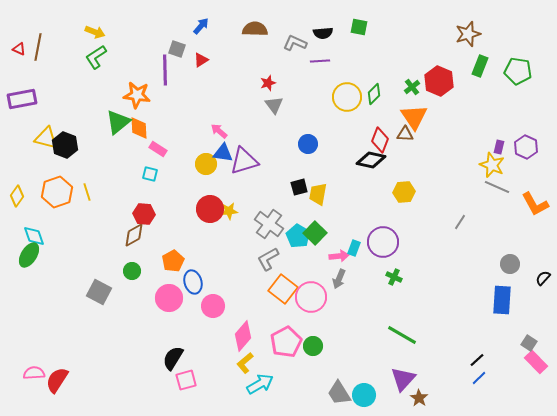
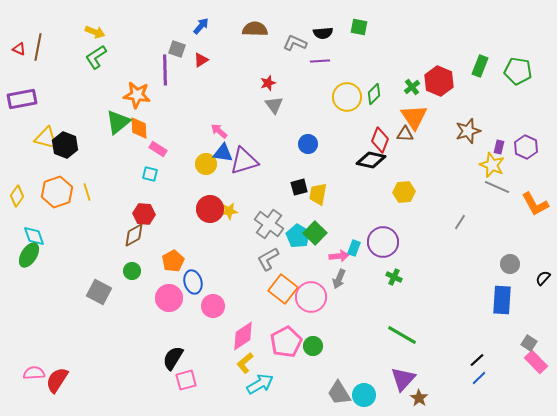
brown star at (468, 34): moved 97 px down
pink diamond at (243, 336): rotated 16 degrees clockwise
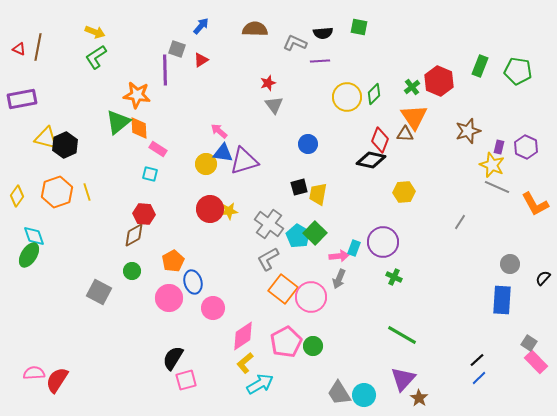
black hexagon at (65, 145): rotated 15 degrees clockwise
pink circle at (213, 306): moved 2 px down
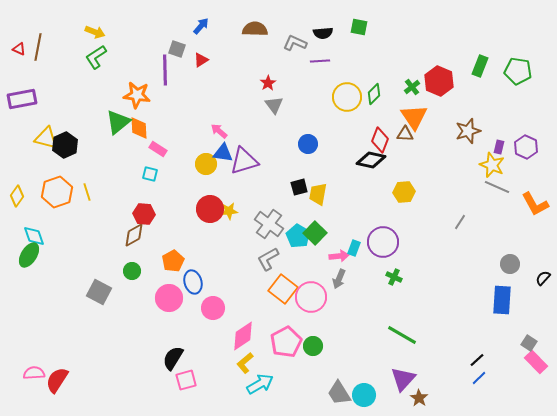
red star at (268, 83): rotated 14 degrees counterclockwise
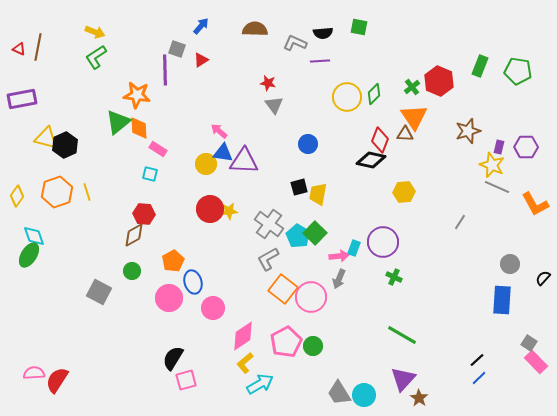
red star at (268, 83): rotated 28 degrees counterclockwise
purple hexagon at (526, 147): rotated 25 degrees counterclockwise
purple triangle at (244, 161): rotated 20 degrees clockwise
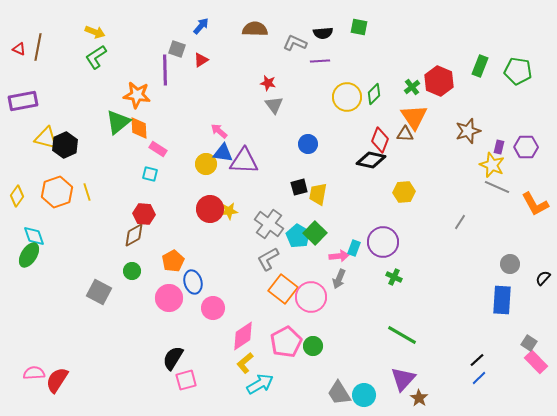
purple rectangle at (22, 99): moved 1 px right, 2 px down
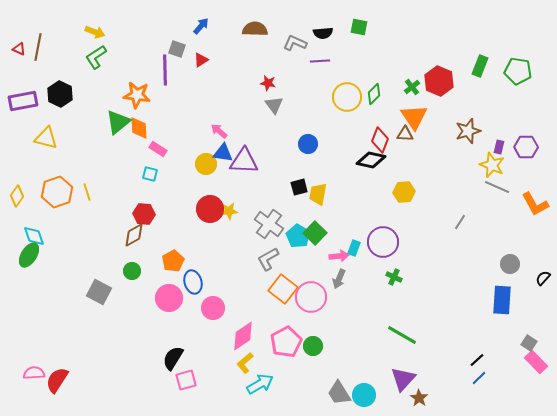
black hexagon at (65, 145): moved 5 px left, 51 px up; rotated 10 degrees counterclockwise
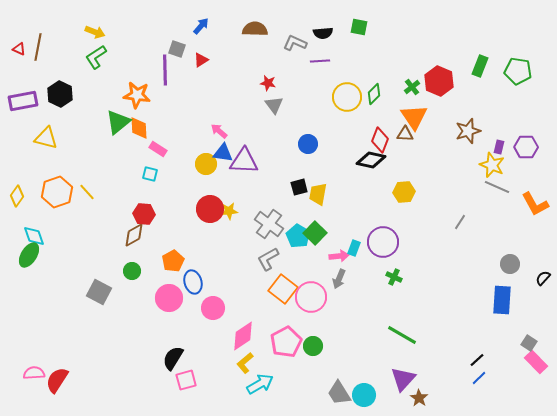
yellow line at (87, 192): rotated 24 degrees counterclockwise
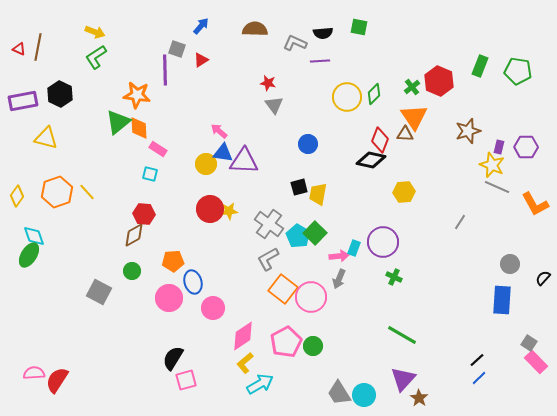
orange pentagon at (173, 261): rotated 25 degrees clockwise
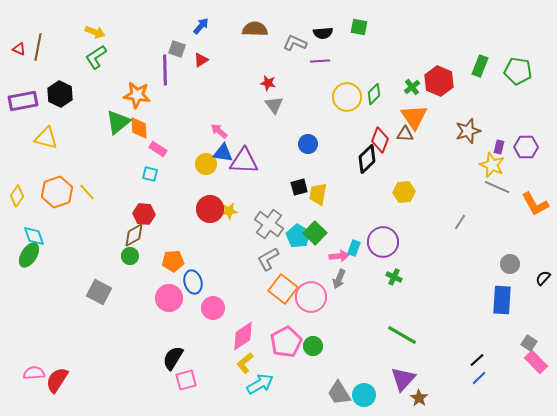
black diamond at (371, 160): moved 4 px left, 1 px up; rotated 56 degrees counterclockwise
green circle at (132, 271): moved 2 px left, 15 px up
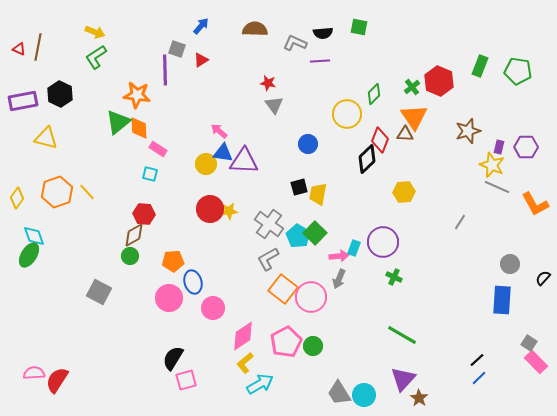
yellow circle at (347, 97): moved 17 px down
yellow diamond at (17, 196): moved 2 px down
